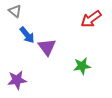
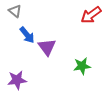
red arrow: moved 4 px up
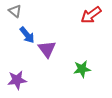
purple triangle: moved 2 px down
green star: moved 3 px down
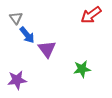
gray triangle: moved 1 px right, 7 px down; rotated 16 degrees clockwise
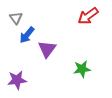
red arrow: moved 3 px left, 1 px down
blue arrow: rotated 78 degrees clockwise
purple triangle: rotated 12 degrees clockwise
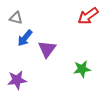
gray triangle: rotated 40 degrees counterclockwise
blue arrow: moved 2 px left, 3 px down
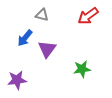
gray triangle: moved 26 px right, 3 px up
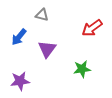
red arrow: moved 4 px right, 12 px down
blue arrow: moved 6 px left, 1 px up
purple star: moved 3 px right, 1 px down
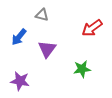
purple star: rotated 18 degrees clockwise
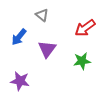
gray triangle: rotated 24 degrees clockwise
red arrow: moved 7 px left
green star: moved 8 px up
